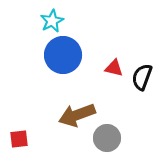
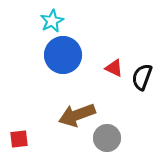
red triangle: rotated 12 degrees clockwise
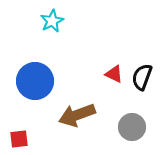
blue circle: moved 28 px left, 26 px down
red triangle: moved 6 px down
gray circle: moved 25 px right, 11 px up
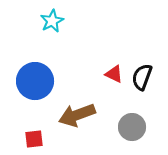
red square: moved 15 px right
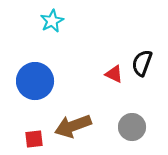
black semicircle: moved 14 px up
brown arrow: moved 4 px left, 11 px down
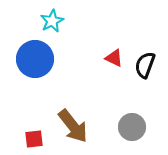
black semicircle: moved 3 px right, 2 px down
red triangle: moved 16 px up
blue circle: moved 22 px up
brown arrow: rotated 108 degrees counterclockwise
